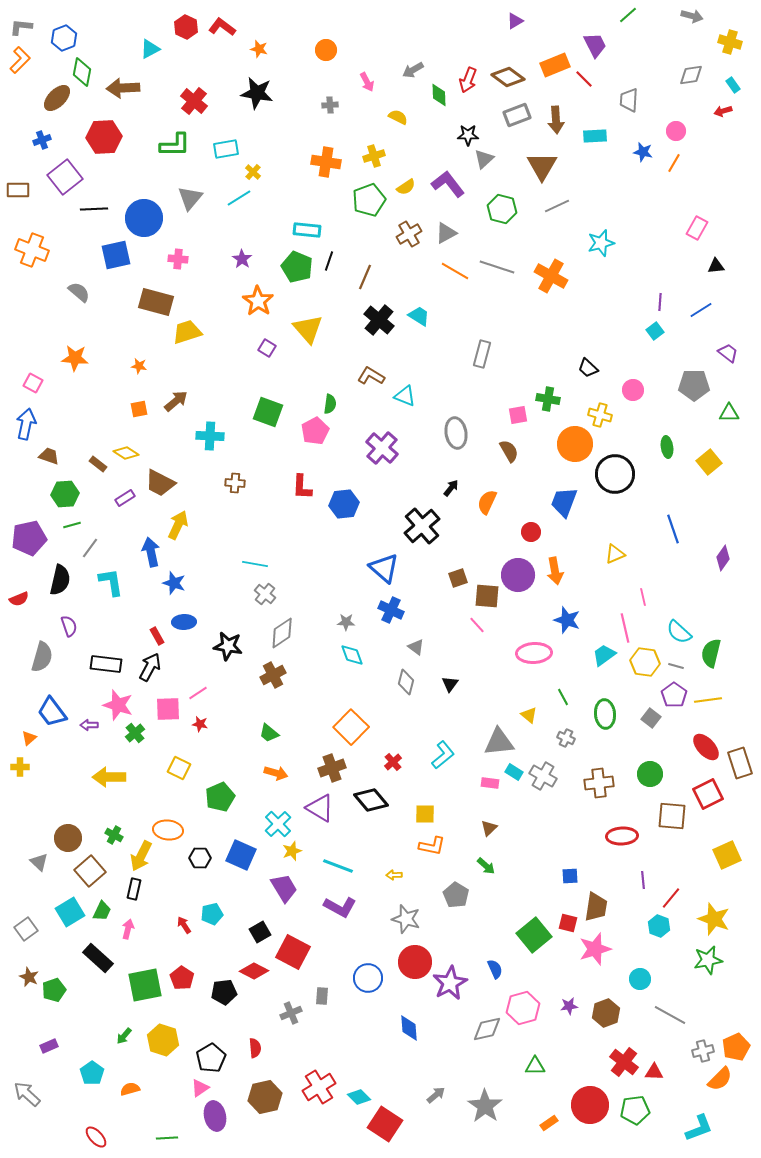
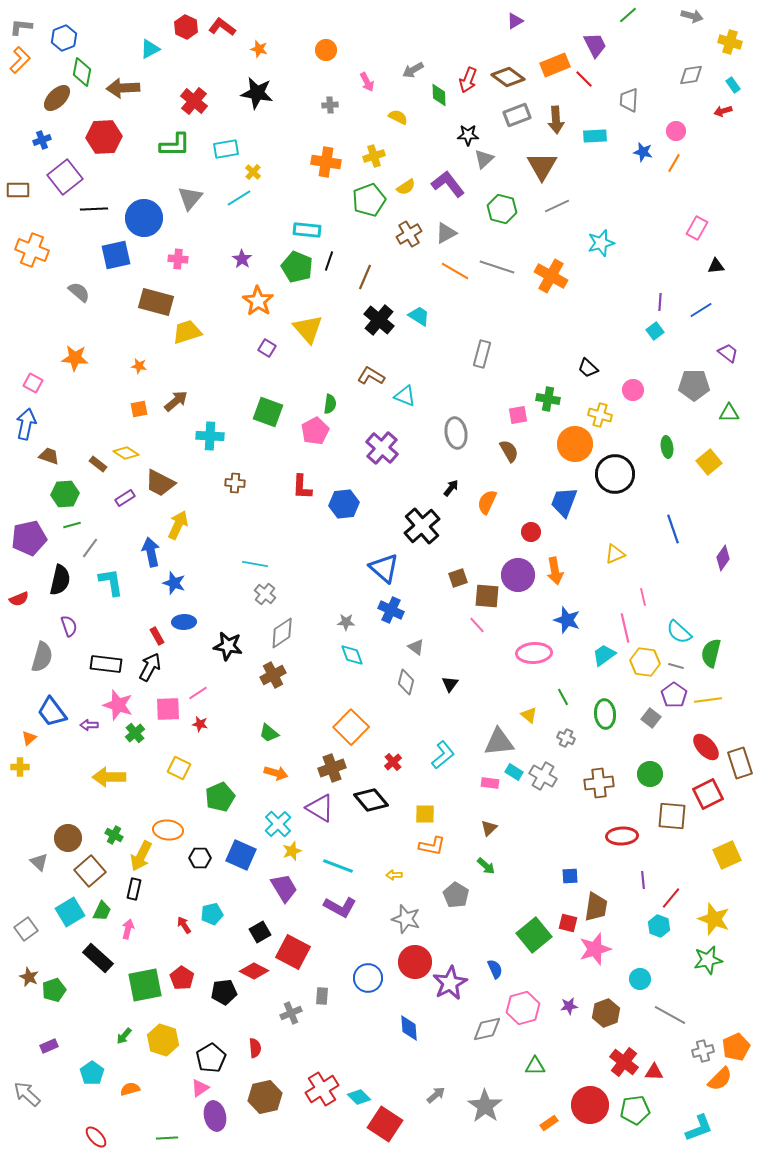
red cross at (319, 1087): moved 3 px right, 2 px down
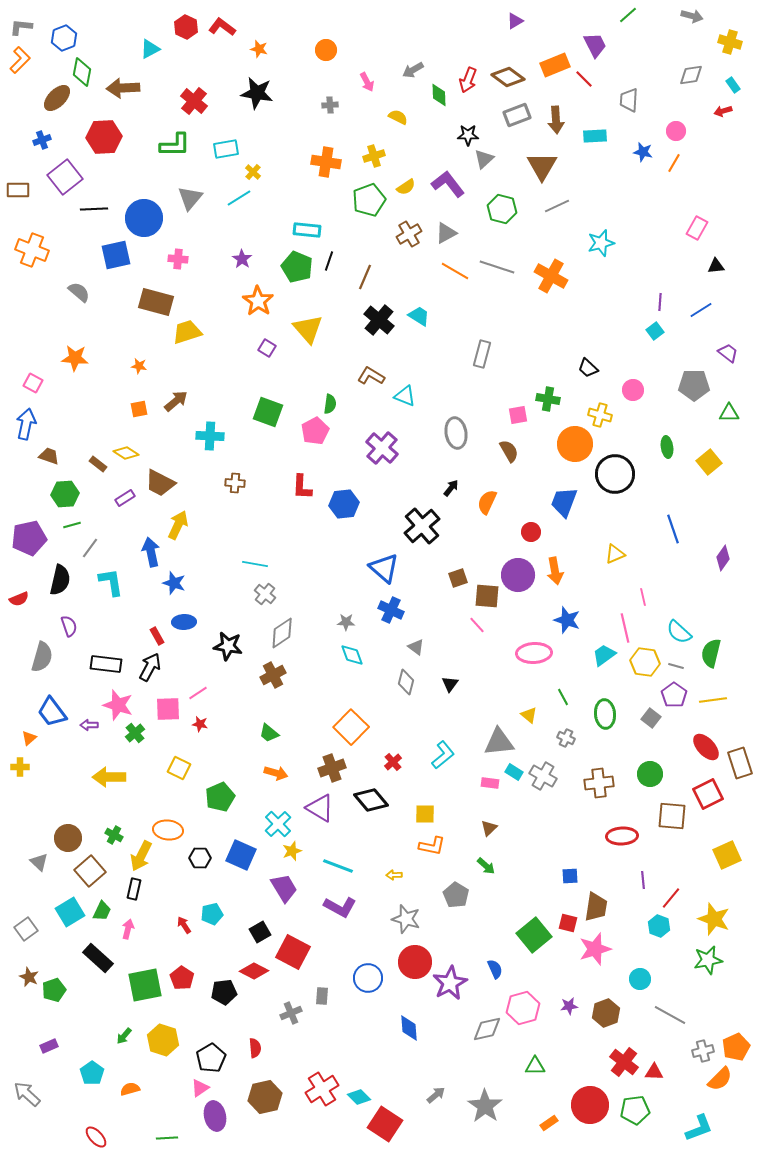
yellow line at (708, 700): moved 5 px right
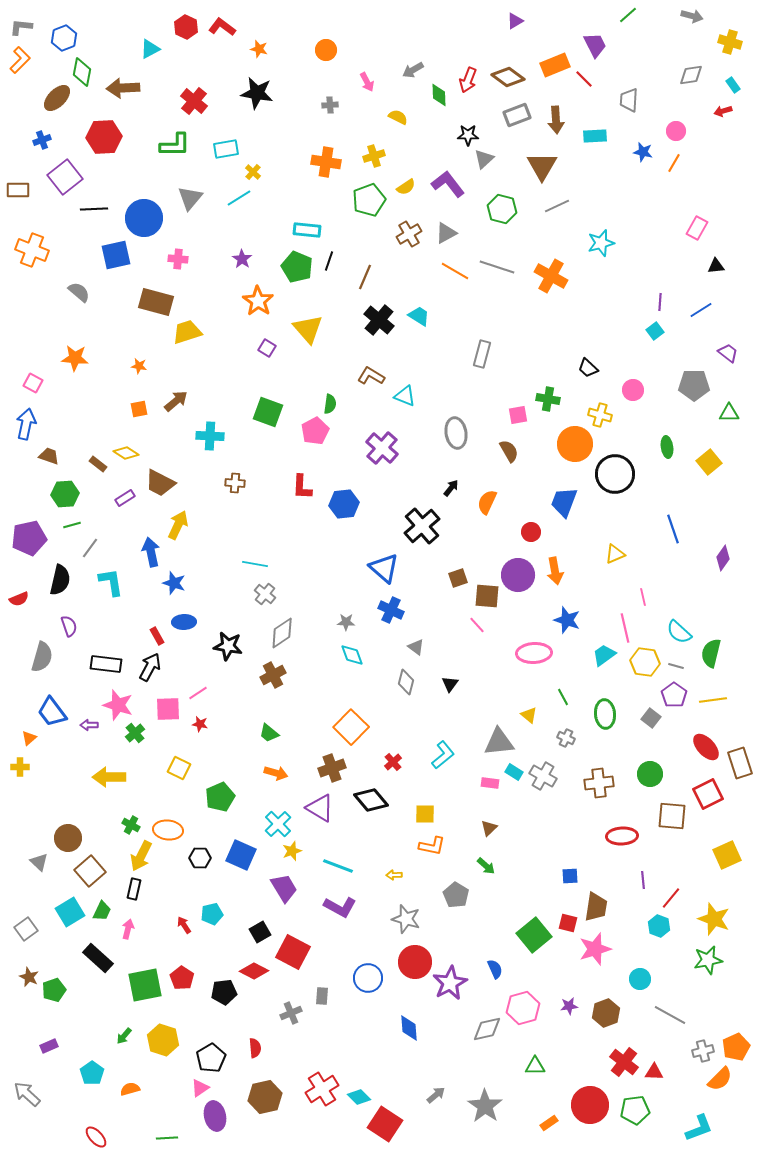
green cross at (114, 835): moved 17 px right, 10 px up
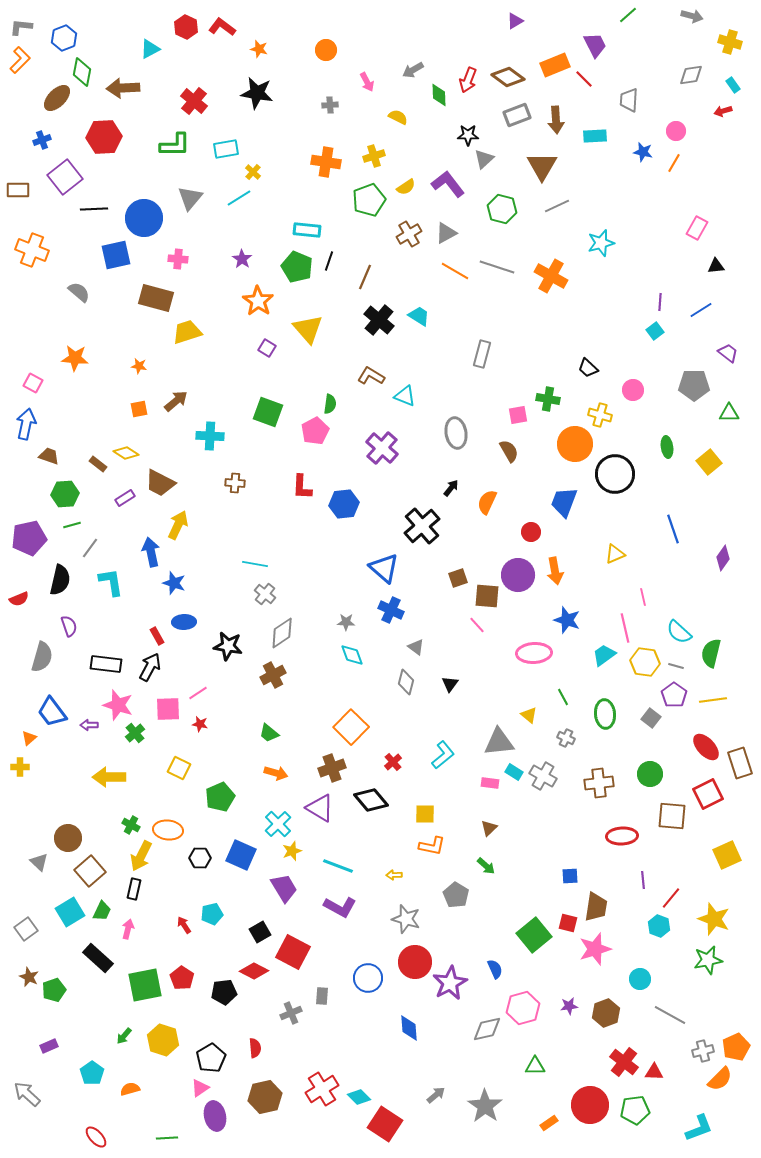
brown rectangle at (156, 302): moved 4 px up
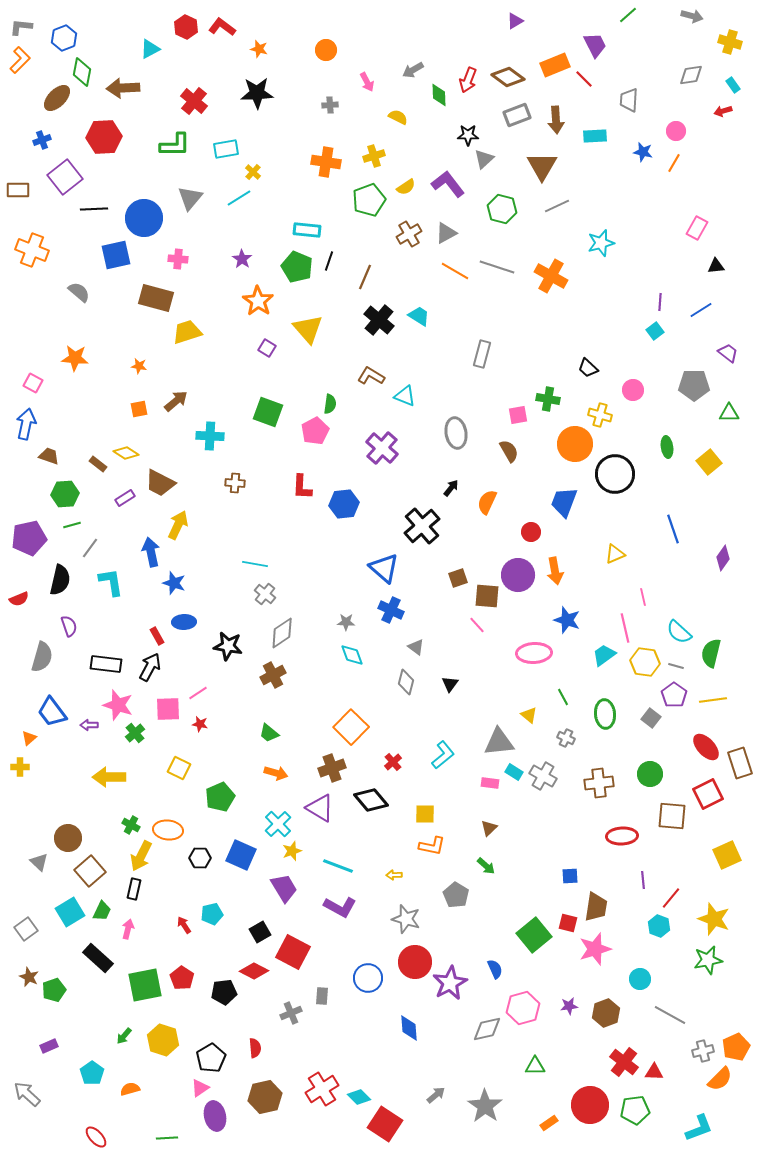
black star at (257, 93): rotated 12 degrees counterclockwise
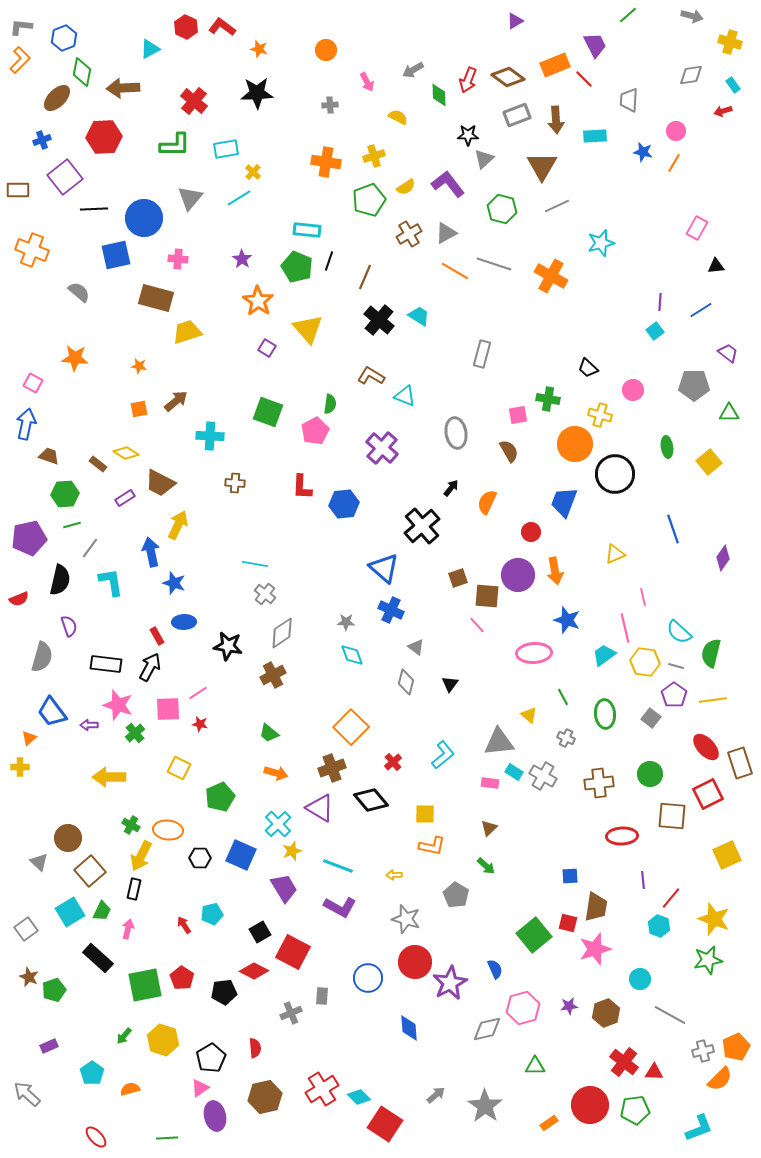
gray line at (497, 267): moved 3 px left, 3 px up
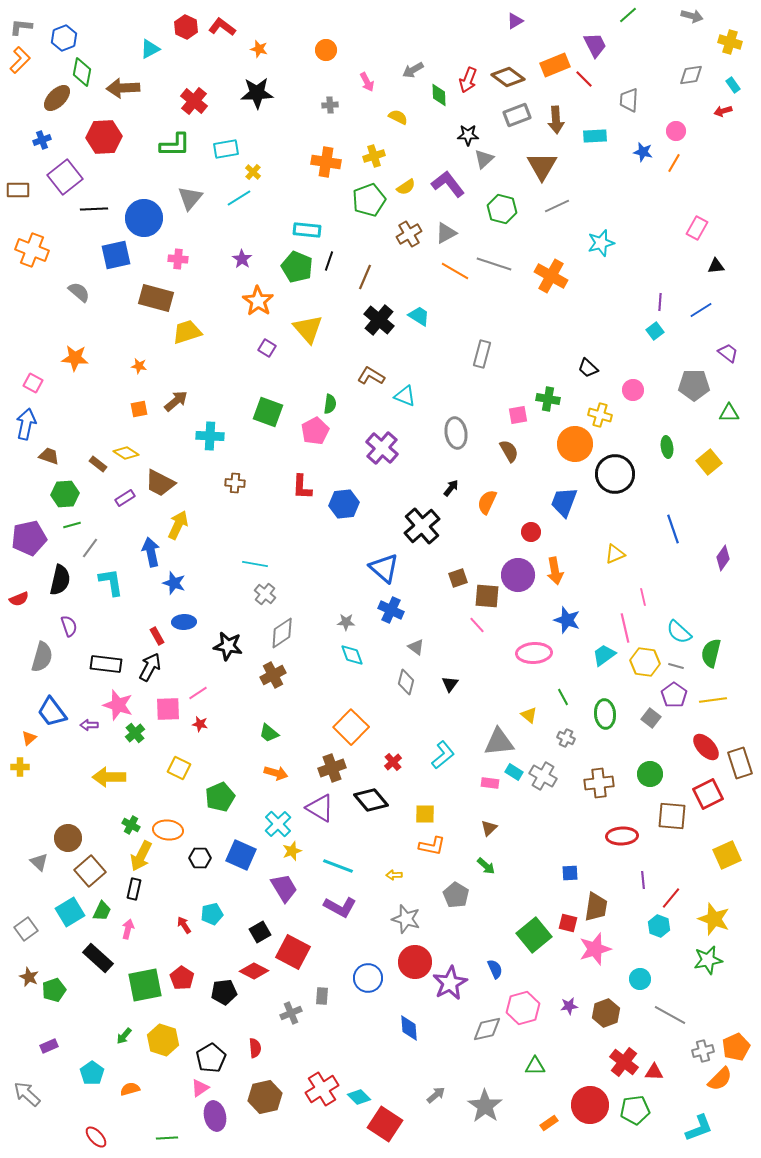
blue square at (570, 876): moved 3 px up
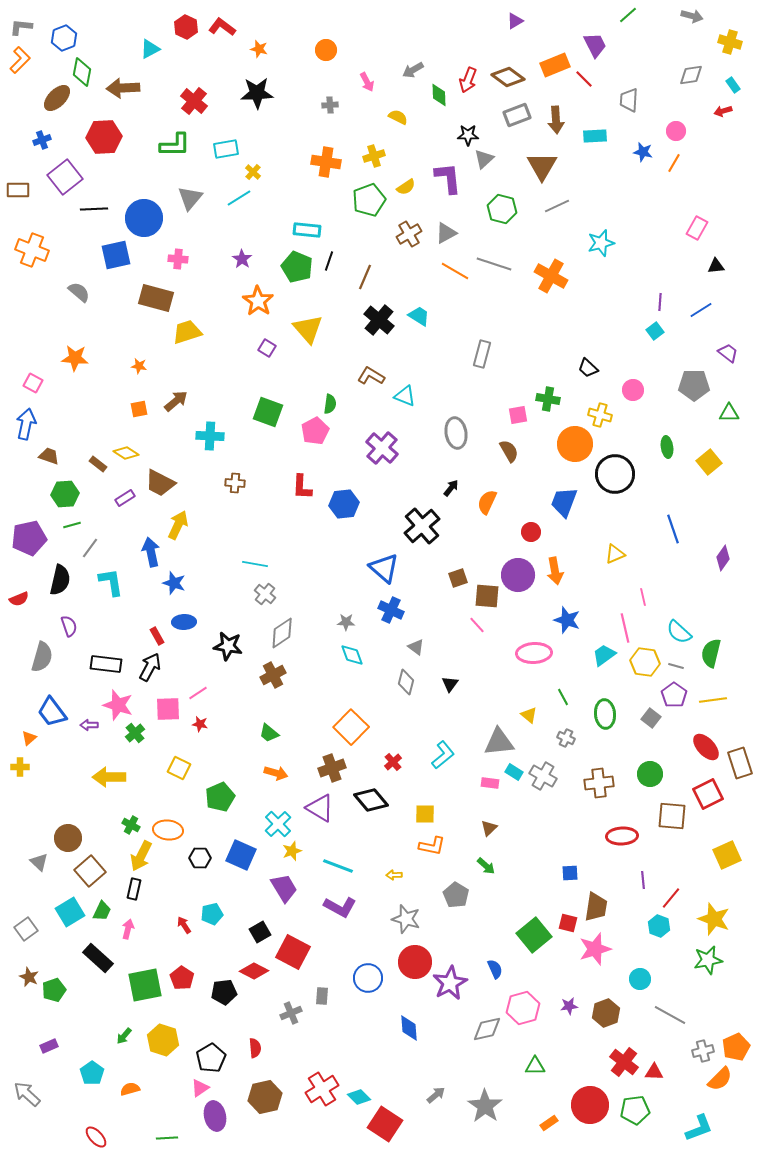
purple L-shape at (448, 184): moved 6 px up; rotated 32 degrees clockwise
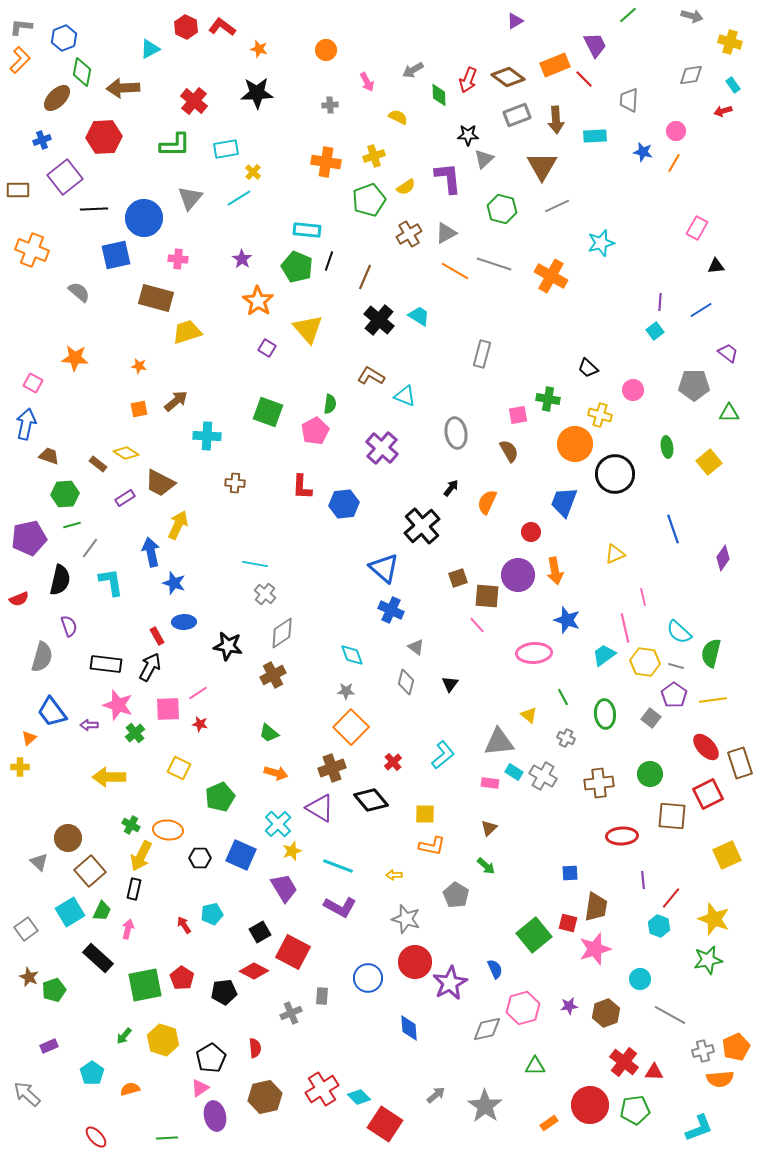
cyan cross at (210, 436): moved 3 px left
gray star at (346, 622): moved 69 px down
orange semicircle at (720, 1079): rotated 40 degrees clockwise
